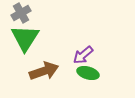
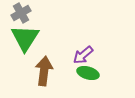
brown arrow: rotated 64 degrees counterclockwise
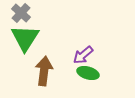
gray cross: rotated 18 degrees counterclockwise
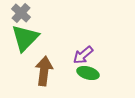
green triangle: rotated 12 degrees clockwise
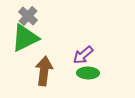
gray cross: moved 7 px right, 3 px down
green triangle: rotated 20 degrees clockwise
green ellipse: rotated 15 degrees counterclockwise
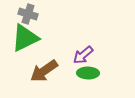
gray cross: moved 2 px up; rotated 24 degrees counterclockwise
brown arrow: rotated 132 degrees counterclockwise
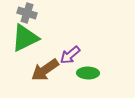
gray cross: moved 1 px left, 1 px up
purple arrow: moved 13 px left
brown arrow: moved 1 px right, 1 px up
